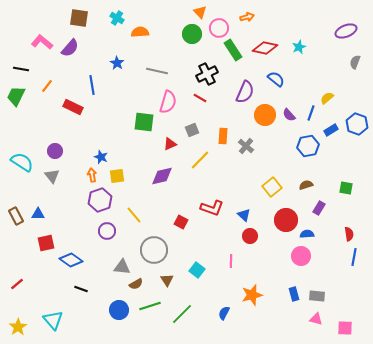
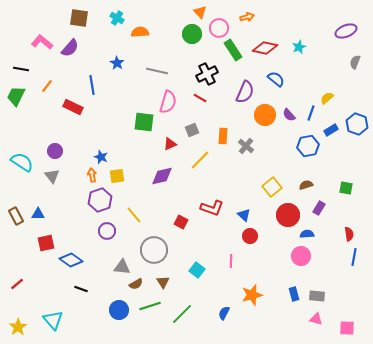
red circle at (286, 220): moved 2 px right, 5 px up
brown triangle at (167, 280): moved 4 px left, 2 px down
pink square at (345, 328): moved 2 px right
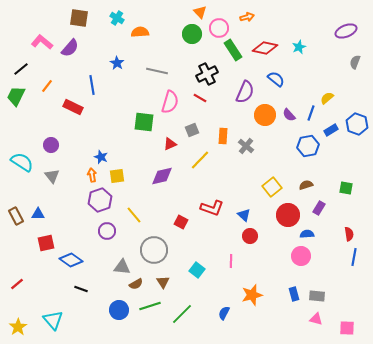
black line at (21, 69): rotated 49 degrees counterclockwise
pink semicircle at (168, 102): moved 2 px right
purple circle at (55, 151): moved 4 px left, 6 px up
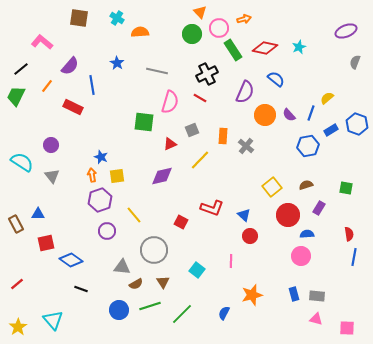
orange arrow at (247, 17): moved 3 px left, 2 px down
purple semicircle at (70, 48): moved 18 px down
brown rectangle at (16, 216): moved 8 px down
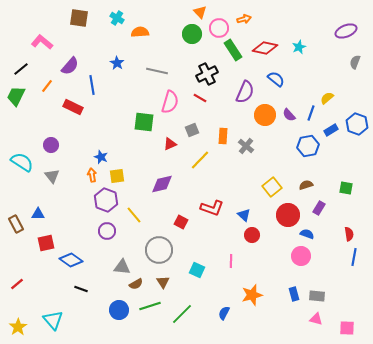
purple diamond at (162, 176): moved 8 px down
purple hexagon at (100, 200): moved 6 px right; rotated 20 degrees counterclockwise
blue semicircle at (307, 234): rotated 24 degrees clockwise
red circle at (250, 236): moved 2 px right, 1 px up
gray circle at (154, 250): moved 5 px right
cyan square at (197, 270): rotated 14 degrees counterclockwise
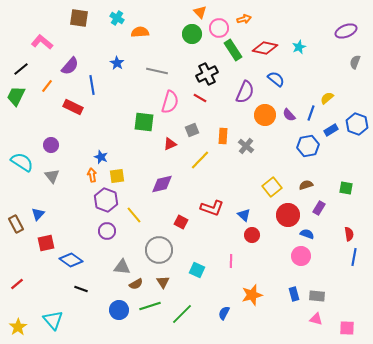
blue triangle at (38, 214): rotated 48 degrees counterclockwise
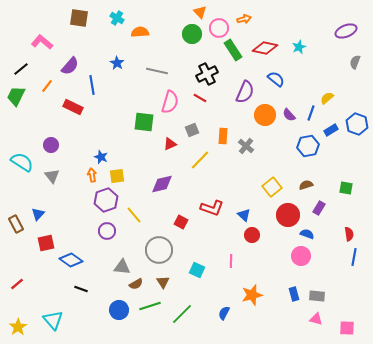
purple hexagon at (106, 200): rotated 20 degrees clockwise
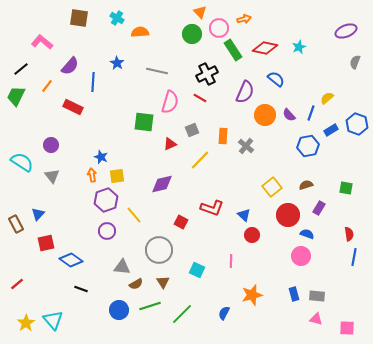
blue line at (92, 85): moved 1 px right, 3 px up; rotated 12 degrees clockwise
yellow star at (18, 327): moved 8 px right, 4 px up
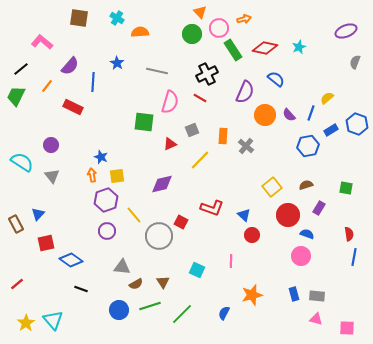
gray circle at (159, 250): moved 14 px up
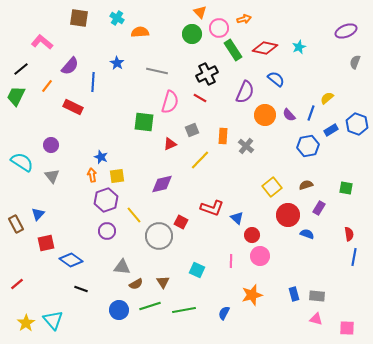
blue triangle at (244, 215): moved 7 px left, 3 px down
pink circle at (301, 256): moved 41 px left
green line at (182, 314): moved 2 px right, 4 px up; rotated 35 degrees clockwise
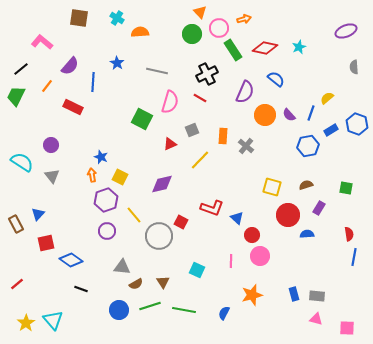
gray semicircle at (355, 62): moved 1 px left, 5 px down; rotated 24 degrees counterclockwise
green square at (144, 122): moved 2 px left, 3 px up; rotated 20 degrees clockwise
yellow square at (117, 176): moved 3 px right, 1 px down; rotated 35 degrees clockwise
yellow square at (272, 187): rotated 36 degrees counterclockwise
blue semicircle at (307, 234): rotated 24 degrees counterclockwise
green line at (184, 310): rotated 20 degrees clockwise
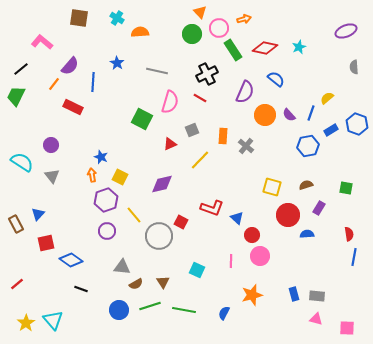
orange line at (47, 86): moved 7 px right, 2 px up
